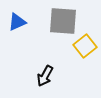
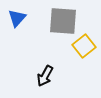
blue triangle: moved 4 px up; rotated 24 degrees counterclockwise
yellow square: moved 1 px left
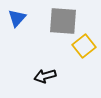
black arrow: rotated 45 degrees clockwise
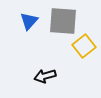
blue triangle: moved 12 px right, 3 px down
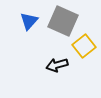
gray square: rotated 20 degrees clockwise
black arrow: moved 12 px right, 11 px up
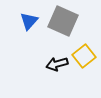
yellow square: moved 10 px down
black arrow: moved 1 px up
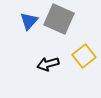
gray square: moved 4 px left, 2 px up
black arrow: moved 9 px left
